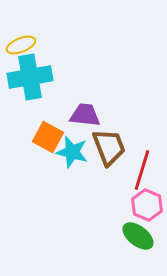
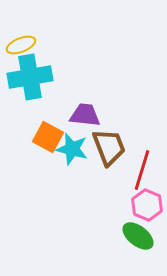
cyan star: moved 3 px up
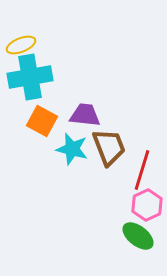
orange square: moved 6 px left, 16 px up
pink hexagon: rotated 12 degrees clockwise
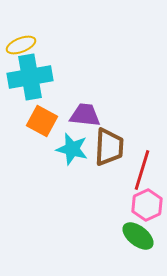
brown trapezoid: rotated 24 degrees clockwise
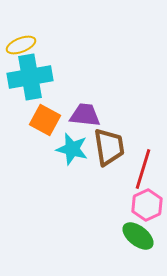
orange square: moved 3 px right, 1 px up
brown trapezoid: rotated 12 degrees counterclockwise
red line: moved 1 px right, 1 px up
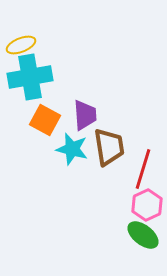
purple trapezoid: rotated 80 degrees clockwise
green ellipse: moved 5 px right, 1 px up
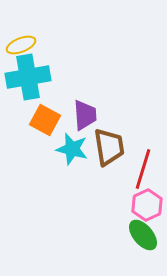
cyan cross: moved 2 px left
green ellipse: rotated 12 degrees clockwise
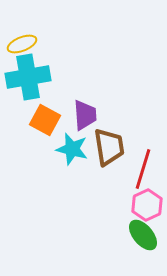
yellow ellipse: moved 1 px right, 1 px up
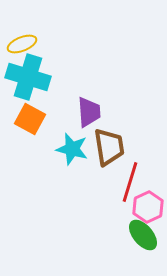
cyan cross: rotated 27 degrees clockwise
purple trapezoid: moved 4 px right, 3 px up
orange square: moved 15 px left, 1 px up
red line: moved 13 px left, 13 px down
pink hexagon: moved 1 px right, 2 px down
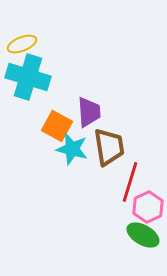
orange square: moved 27 px right, 7 px down
green ellipse: rotated 20 degrees counterclockwise
